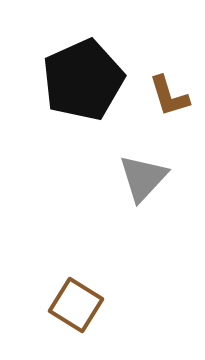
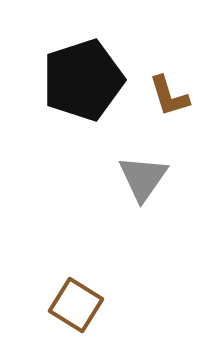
black pentagon: rotated 6 degrees clockwise
gray triangle: rotated 8 degrees counterclockwise
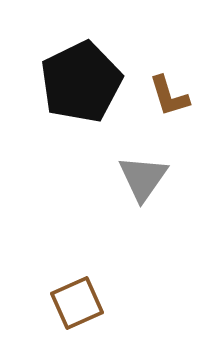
black pentagon: moved 2 px left, 2 px down; rotated 8 degrees counterclockwise
brown square: moved 1 px right, 2 px up; rotated 34 degrees clockwise
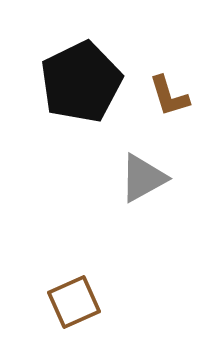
gray triangle: rotated 26 degrees clockwise
brown square: moved 3 px left, 1 px up
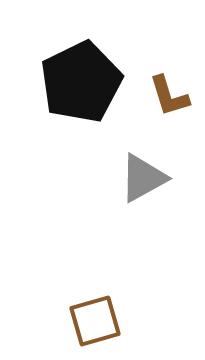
brown square: moved 21 px right, 19 px down; rotated 8 degrees clockwise
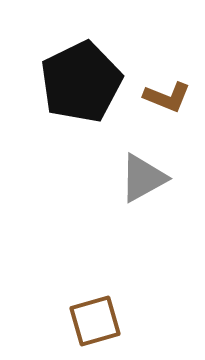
brown L-shape: moved 2 px left, 1 px down; rotated 51 degrees counterclockwise
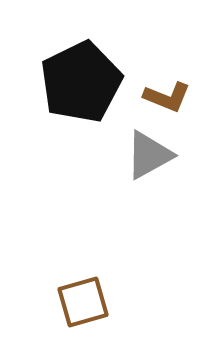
gray triangle: moved 6 px right, 23 px up
brown square: moved 12 px left, 19 px up
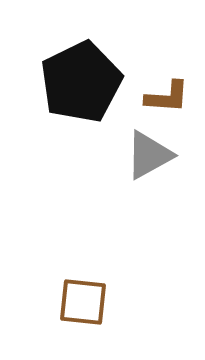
brown L-shape: rotated 18 degrees counterclockwise
brown square: rotated 22 degrees clockwise
